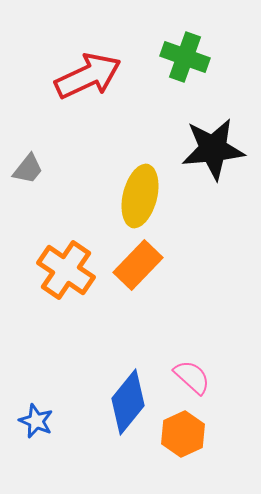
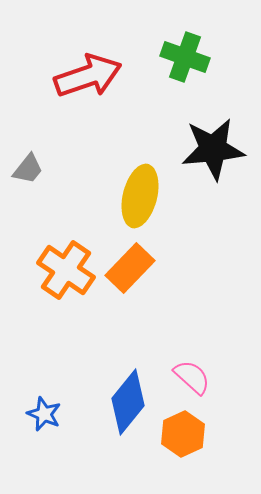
red arrow: rotated 6 degrees clockwise
orange rectangle: moved 8 px left, 3 px down
blue star: moved 8 px right, 7 px up
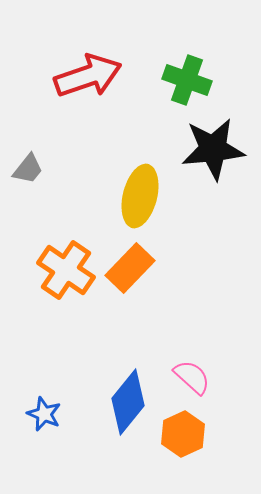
green cross: moved 2 px right, 23 px down
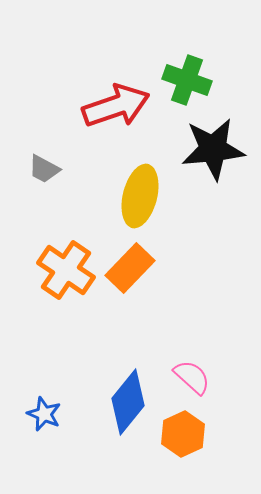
red arrow: moved 28 px right, 30 px down
gray trapezoid: moved 16 px right; rotated 80 degrees clockwise
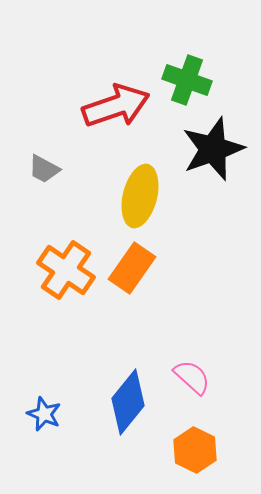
black star: rotated 14 degrees counterclockwise
orange rectangle: moved 2 px right; rotated 9 degrees counterclockwise
orange hexagon: moved 12 px right, 16 px down; rotated 9 degrees counterclockwise
